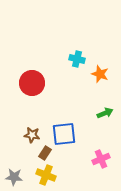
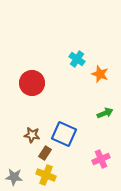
cyan cross: rotated 21 degrees clockwise
blue square: rotated 30 degrees clockwise
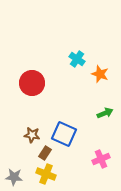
yellow cross: moved 1 px up
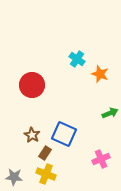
red circle: moved 2 px down
green arrow: moved 5 px right
brown star: rotated 21 degrees clockwise
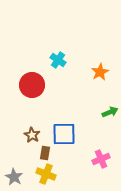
cyan cross: moved 19 px left, 1 px down
orange star: moved 2 px up; rotated 24 degrees clockwise
green arrow: moved 1 px up
blue square: rotated 25 degrees counterclockwise
brown rectangle: rotated 24 degrees counterclockwise
gray star: rotated 24 degrees clockwise
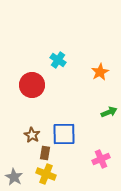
green arrow: moved 1 px left
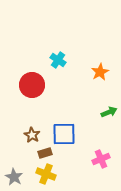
brown rectangle: rotated 64 degrees clockwise
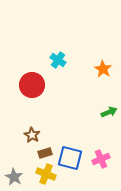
orange star: moved 3 px right, 3 px up; rotated 12 degrees counterclockwise
blue square: moved 6 px right, 24 px down; rotated 15 degrees clockwise
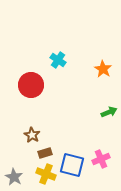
red circle: moved 1 px left
blue square: moved 2 px right, 7 px down
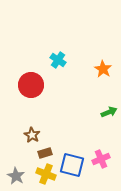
gray star: moved 2 px right, 1 px up
